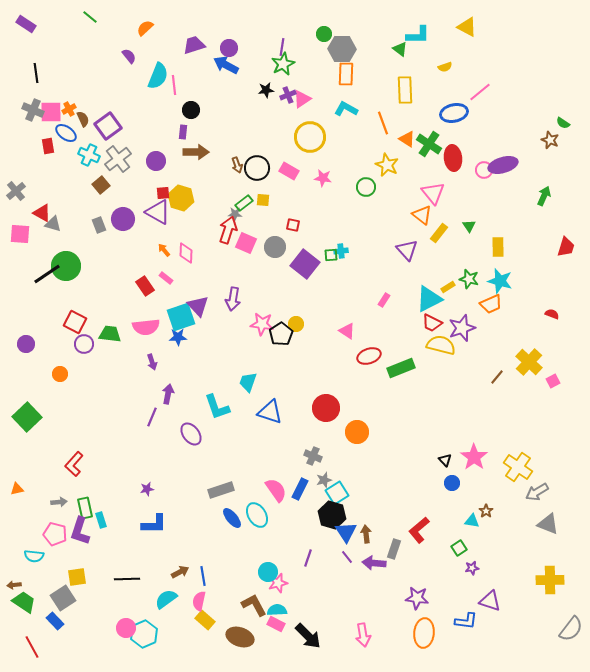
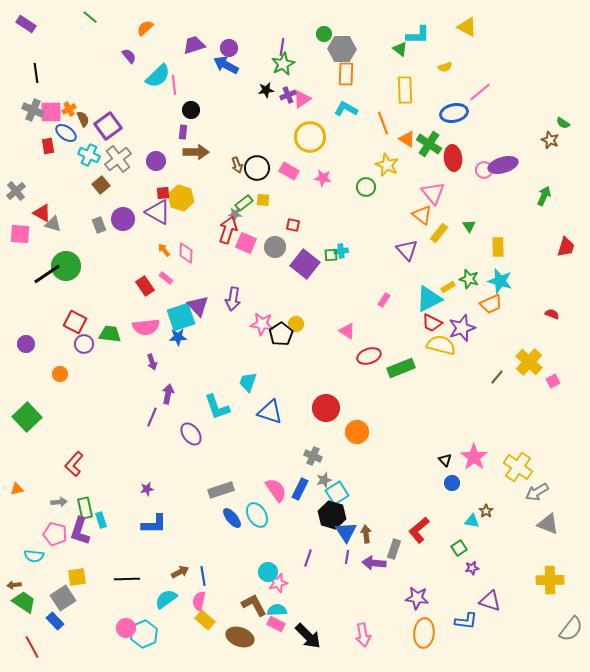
cyan semicircle at (158, 76): rotated 24 degrees clockwise
purple line at (347, 557): rotated 48 degrees clockwise
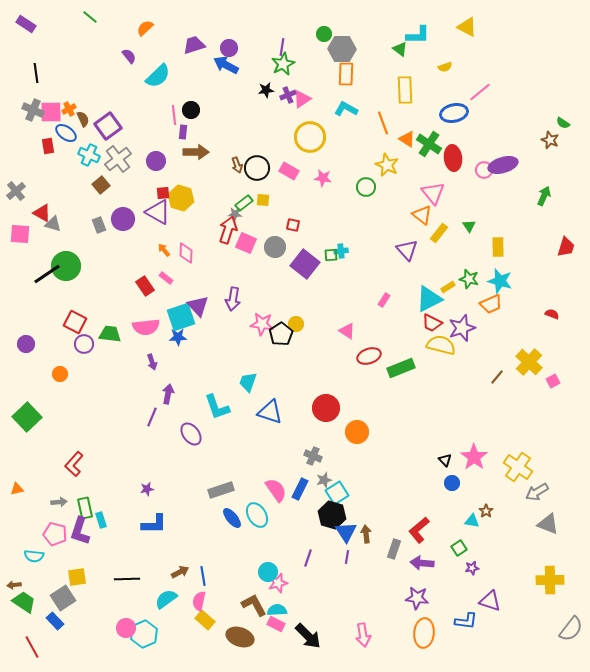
pink line at (174, 85): moved 30 px down
purple arrow at (374, 563): moved 48 px right
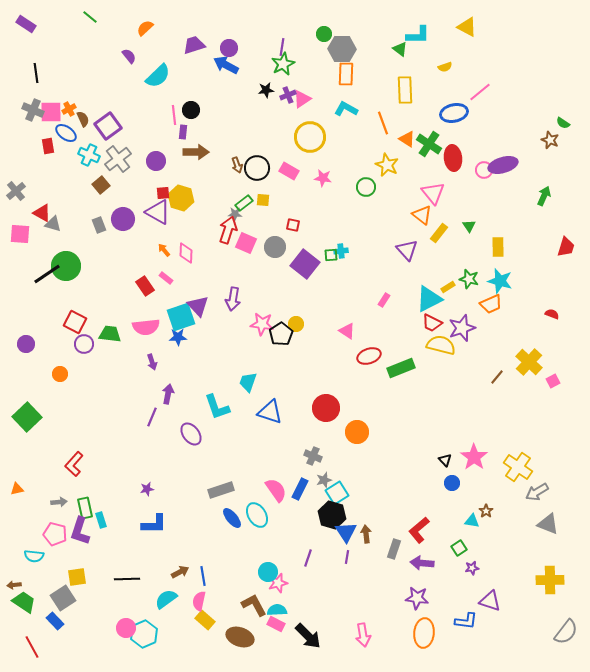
gray semicircle at (571, 629): moved 5 px left, 3 px down
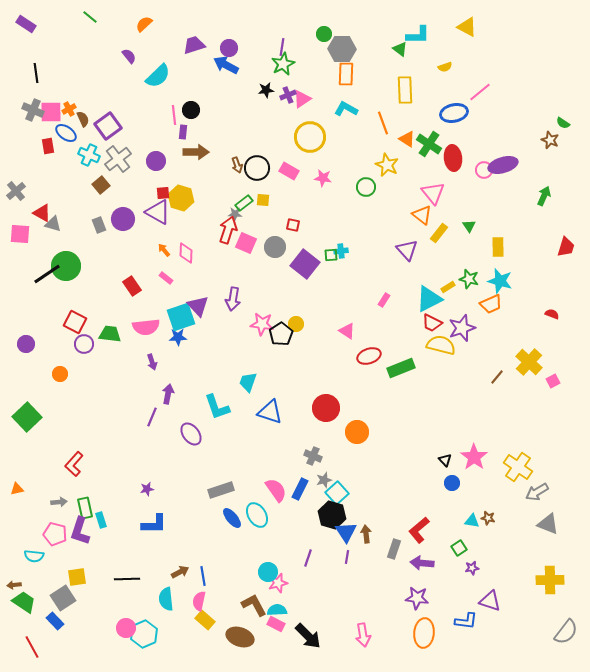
orange semicircle at (145, 28): moved 1 px left, 4 px up
red rectangle at (145, 286): moved 13 px left
cyan square at (337, 493): rotated 10 degrees counterclockwise
brown star at (486, 511): moved 2 px right, 7 px down; rotated 24 degrees counterclockwise
cyan semicircle at (166, 599): rotated 60 degrees counterclockwise
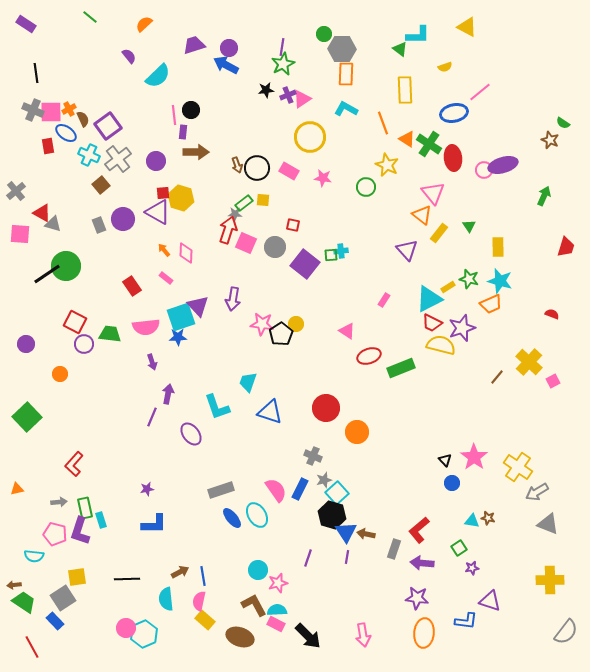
brown arrow at (366, 534): rotated 72 degrees counterclockwise
cyan circle at (268, 572): moved 10 px left, 2 px up
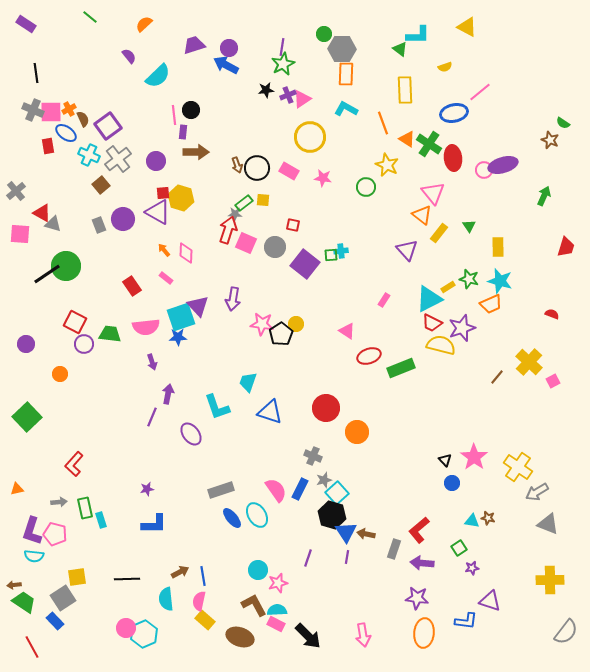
purple L-shape at (80, 531): moved 48 px left
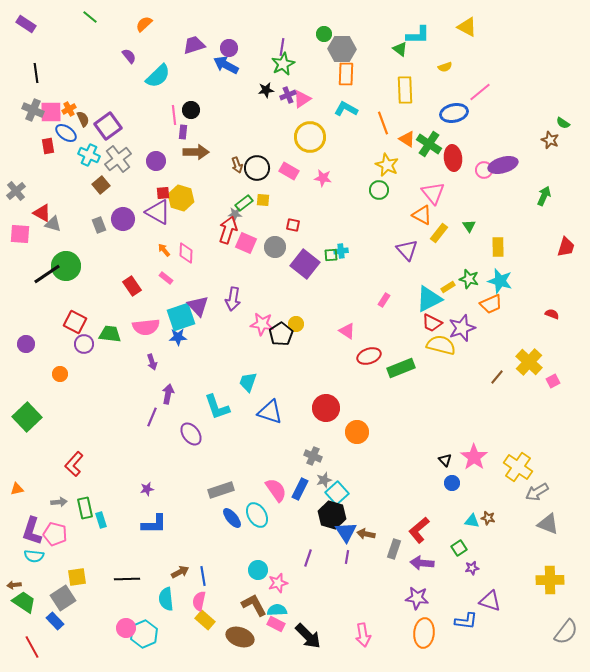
green circle at (366, 187): moved 13 px right, 3 px down
orange triangle at (422, 215): rotated 10 degrees counterclockwise
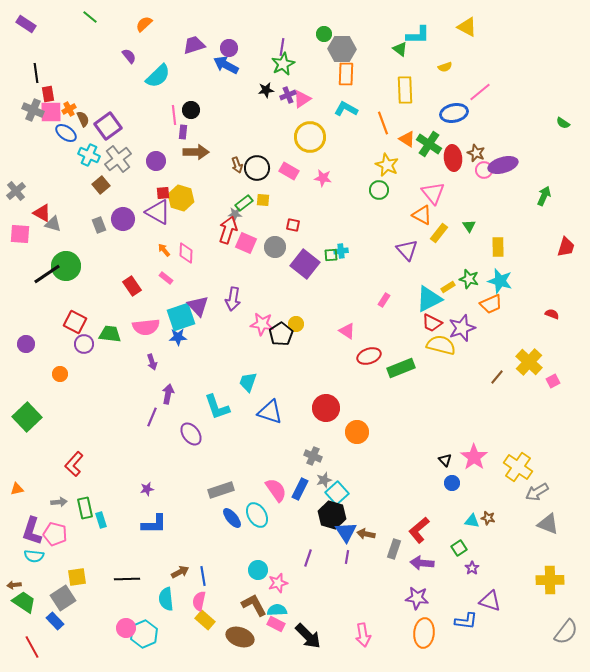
brown star at (550, 140): moved 74 px left, 13 px down
red rectangle at (48, 146): moved 52 px up
purple star at (472, 568): rotated 24 degrees counterclockwise
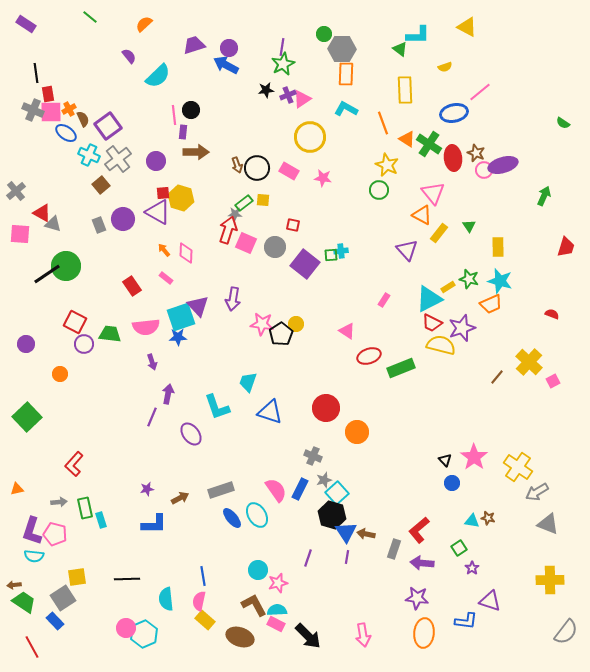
brown arrow at (180, 572): moved 74 px up
